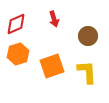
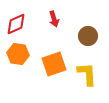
orange hexagon: rotated 25 degrees clockwise
orange square: moved 2 px right, 2 px up
yellow L-shape: moved 2 px down
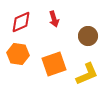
red diamond: moved 5 px right, 2 px up
yellow L-shape: rotated 70 degrees clockwise
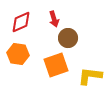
brown circle: moved 20 px left, 2 px down
orange square: moved 2 px right, 1 px down
yellow L-shape: moved 3 px right, 2 px down; rotated 150 degrees counterclockwise
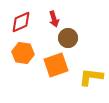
orange hexagon: moved 5 px right, 1 px up
yellow L-shape: moved 1 px right, 1 px down
